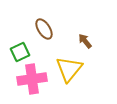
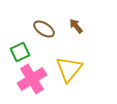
brown ellipse: rotated 25 degrees counterclockwise
brown arrow: moved 9 px left, 15 px up
pink cross: rotated 24 degrees counterclockwise
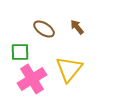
brown arrow: moved 1 px right, 1 px down
green square: rotated 24 degrees clockwise
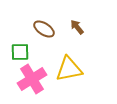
yellow triangle: rotated 40 degrees clockwise
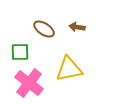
brown arrow: rotated 42 degrees counterclockwise
pink cross: moved 3 px left, 4 px down; rotated 20 degrees counterclockwise
